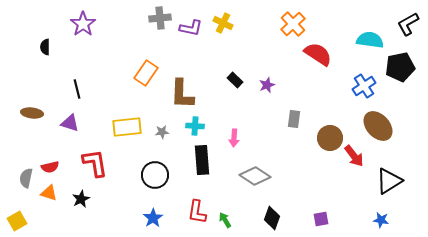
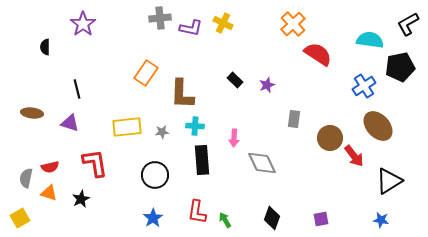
gray diamond at (255, 176): moved 7 px right, 13 px up; rotated 32 degrees clockwise
yellow square at (17, 221): moved 3 px right, 3 px up
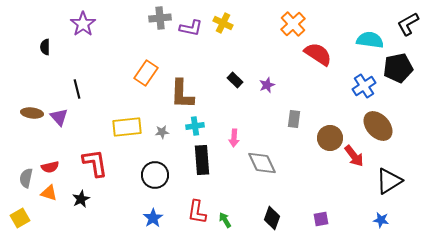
black pentagon at (400, 67): moved 2 px left, 1 px down
purple triangle at (70, 123): moved 11 px left, 6 px up; rotated 30 degrees clockwise
cyan cross at (195, 126): rotated 12 degrees counterclockwise
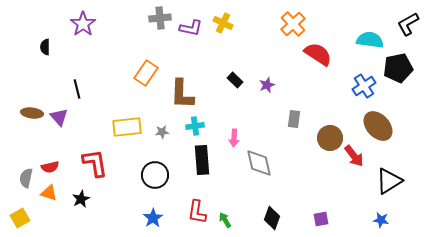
gray diamond at (262, 163): moved 3 px left; rotated 12 degrees clockwise
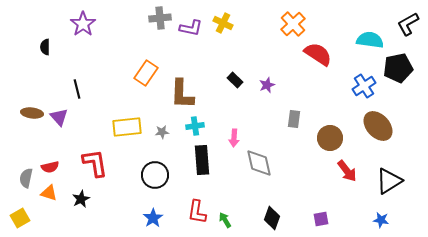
red arrow at (354, 156): moved 7 px left, 15 px down
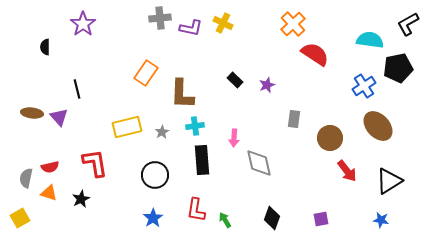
red semicircle at (318, 54): moved 3 px left
yellow rectangle at (127, 127): rotated 8 degrees counterclockwise
gray star at (162, 132): rotated 24 degrees counterclockwise
red L-shape at (197, 212): moved 1 px left, 2 px up
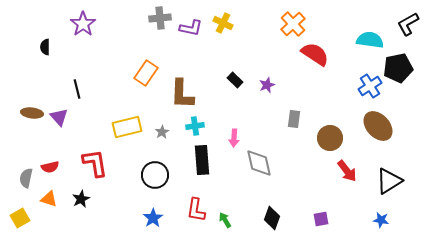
blue cross at (364, 86): moved 6 px right
orange triangle at (49, 193): moved 6 px down
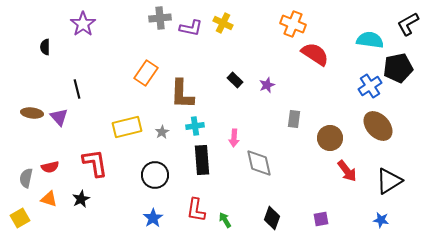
orange cross at (293, 24): rotated 25 degrees counterclockwise
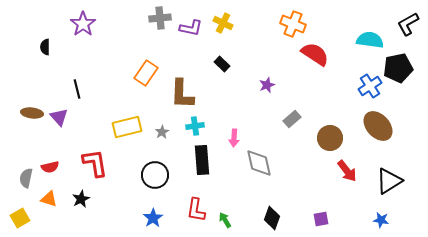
black rectangle at (235, 80): moved 13 px left, 16 px up
gray rectangle at (294, 119): moved 2 px left; rotated 42 degrees clockwise
